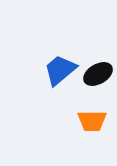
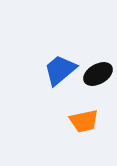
orange trapezoid: moved 8 px left; rotated 12 degrees counterclockwise
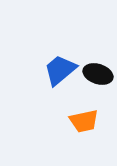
black ellipse: rotated 48 degrees clockwise
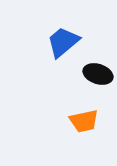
blue trapezoid: moved 3 px right, 28 px up
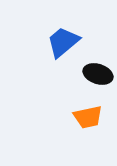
orange trapezoid: moved 4 px right, 4 px up
